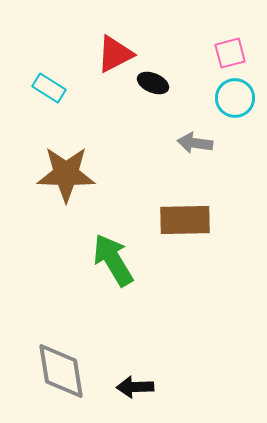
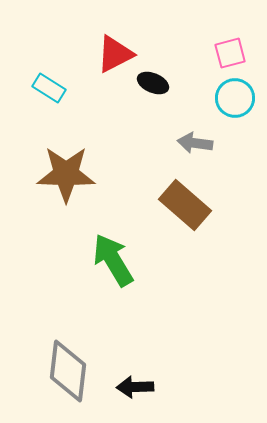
brown rectangle: moved 15 px up; rotated 42 degrees clockwise
gray diamond: moved 7 px right; rotated 16 degrees clockwise
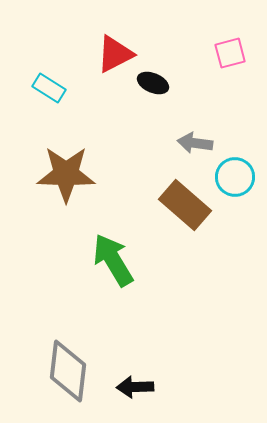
cyan circle: moved 79 px down
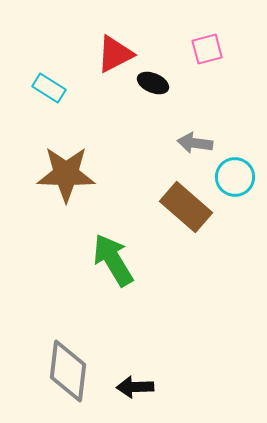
pink square: moved 23 px left, 4 px up
brown rectangle: moved 1 px right, 2 px down
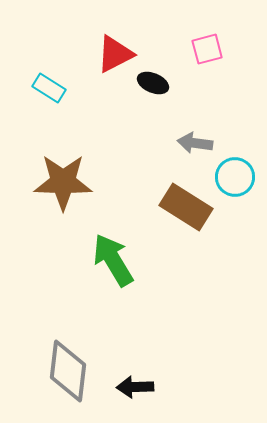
brown star: moved 3 px left, 8 px down
brown rectangle: rotated 9 degrees counterclockwise
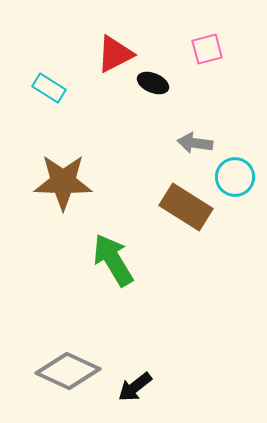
gray diamond: rotated 72 degrees counterclockwise
black arrow: rotated 36 degrees counterclockwise
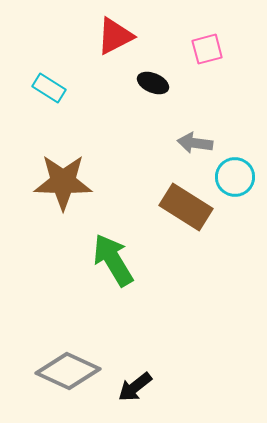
red triangle: moved 18 px up
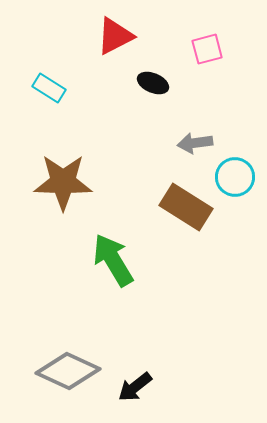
gray arrow: rotated 16 degrees counterclockwise
